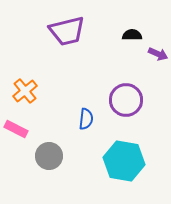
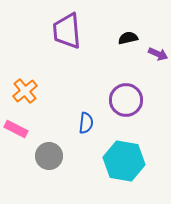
purple trapezoid: rotated 99 degrees clockwise
black semicircle: moved 4 px left, 3 px down; rotated 12 degrees counterclockwise
blue semicircle: moved 4 px down
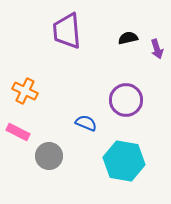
purple arrow: moved 1 px left, 5 px up; rotated 48 degrees clockwise
orange cross: rotated 25 degrees counterclockwise
blue semicircle: rotated 75 degrees counterclockwise
pink rectangle: moved 2 px right, 3 px down
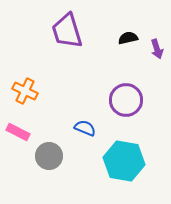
purple trapezoid: rotated 12 degrees counterclockwise
blue semicircle: moved 1 px left, 5 px down
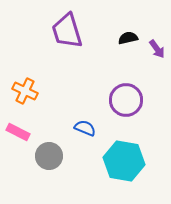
purple arrow: rotated 18 degrees counterclockwise
